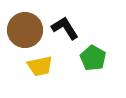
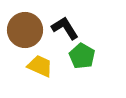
green pentagon: moved 11 px left, 2 px up
yellow trapezoid: rotated 144 degrees counterclockwise
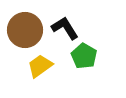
green pentagon: moved 2 px right
yellow trapezoid: rotated 60 degrees counterclockwise
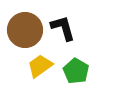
black L-shape: moved 2 px left; rotated 16 degrees clockwise
green pentagon: moved 8 px left, 15 px down
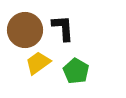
black L-shape: rotated 12 degrees clockwise
yellow trapezoid: moved 2 px left, 3 px up
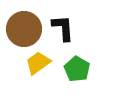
brown circle: moved 1 px left, 1 px up
green pentagon: moved 1 px right, 2 px up
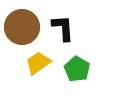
brown circle: moved 2 px left, 2 px up
